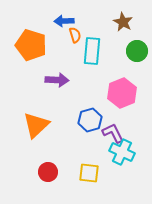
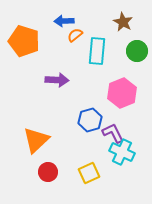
orange semicircle: rotated 112 degrees counterclockwise
orange pentagon: moved 7 px left, 4 px up
cyan rectangle: moved 5 px right
orange triangle: moved 15 px down
yellow square: rotated 30 degrees counterclockwise
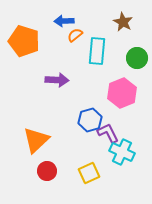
green circle: moved 7 px down
purple L-shape: moved 5 px left
red circle: moved 1 px left, 1 px up
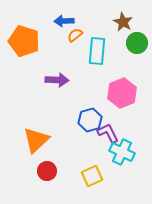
green circle: moved 15 px up
yellow square: moved 3 px right, 3 px down
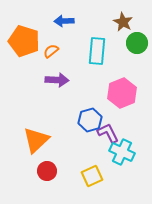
orange semicircle: moved 24 px left, 16 px down
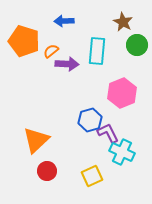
green circle: moved 2 px down
purple arrow: moved 10 px right, 16 px up
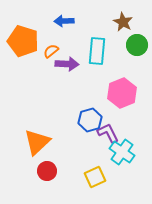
orange pentagon: moved 1 px left
orange triangle: moved 1 px right, 2 px down
cyan cross: rotated 10 degrees clockwise
yellow square: moved 3 px right, 1 px down
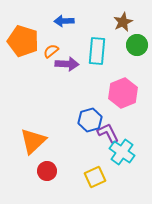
brown star: rotated 18 degrees clockwise
pink hexagon: moved 1 px right
orange triangle: moved 4 px left, 1 px up
